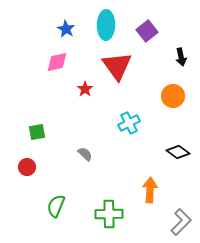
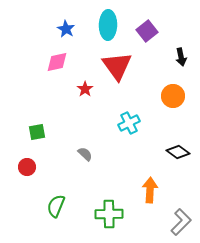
cyan ellipse: moved 2 px right
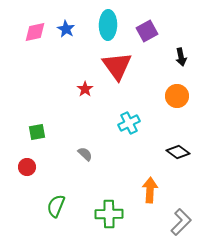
purple square: rotated 10 degrees clockwise
pink diamond: moved 22 px left, 30 px up
orange circle: moved 4 px right
